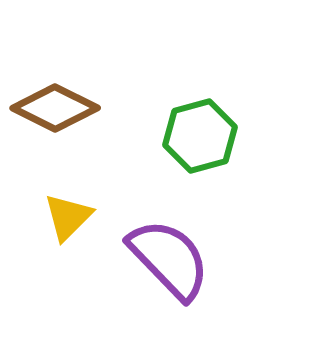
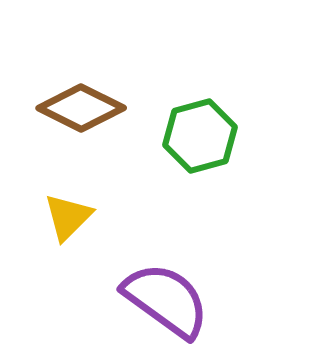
brown diamond: moved 26 px right
purple semicircle: moved 3 px left, 41 px down; rotated 10 degrees counterclockwise
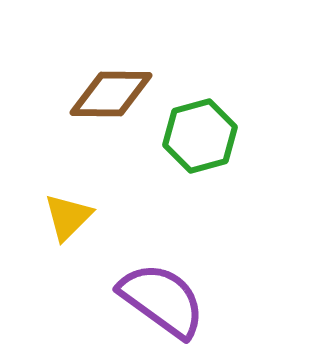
brown diamond: moved 30 px right, 14 px up; rotated 26 degrees counterclockwise
purple semicircle: moved 4 px left
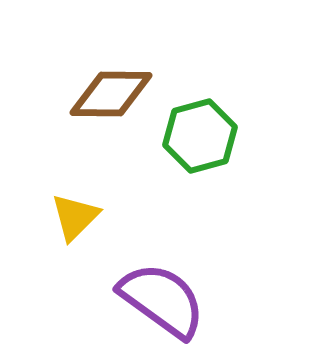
yellow triangle: moved 7 px right
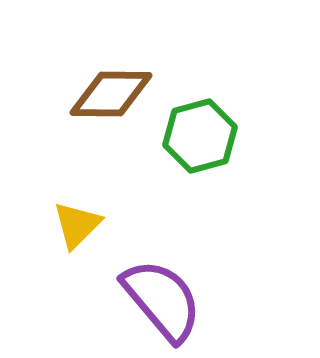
yellow triangle: moved 2 px right, 8 px down
purple semicircle: rotated 14 degrees clockwise
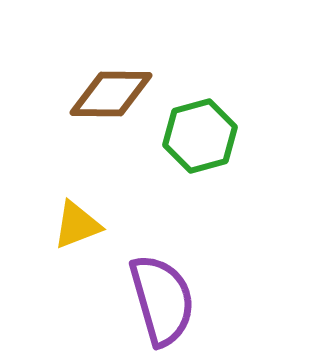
yellow triangle: rotated 24 degrees clockwise
purple semicircle: rotated 24 degrees clockwise
